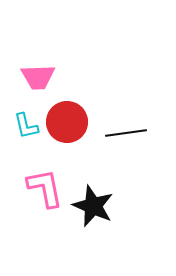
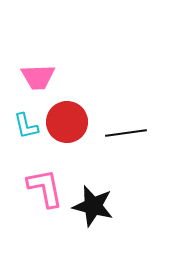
black star: rotated 9 degrees counterclockwise
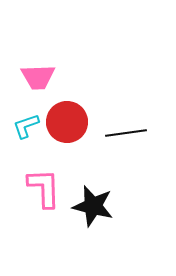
cyan L-shape: rotated 84 degrees clockwise
pink L-shape: moved 1 px left; rotated 9 degrees clockwise
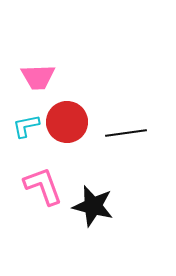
cyan L-shape: rotated 8 degrees clockwise
pink L-shape: moved 1 px left, 2 px up; rotated 18 degrees counterclockwise
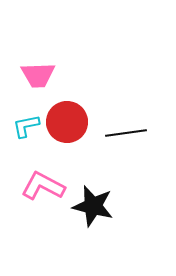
pink trapezoid: moved 2 px up
pink L-shape: rotated 42 degrees counterclockwise
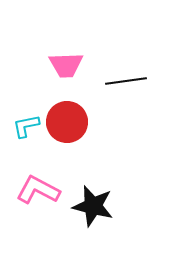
pink trapezoid: moved 28 px right, 10 px up
black line: moved 52 px up
pink L-shape: moved 5 px left, 4 px down
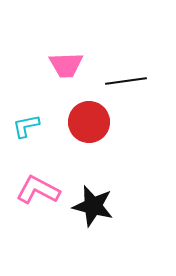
red circle: moved 22 px right
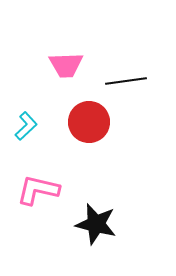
cyan L-shape: rotated 148 degrees clockwise
pink L-shape: rotated 15 degrees counterclockwise
black star: moved 3 px right, 18 px down
